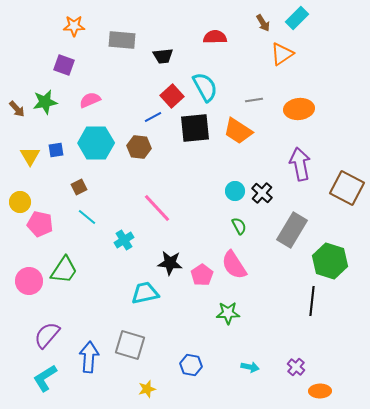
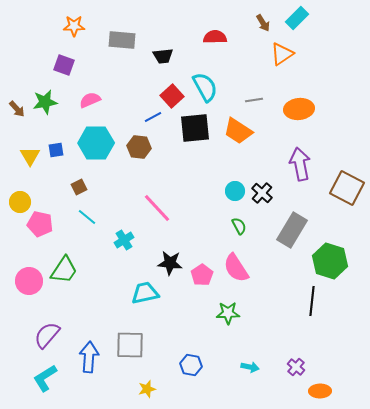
pink semicircle at (234, 265): moved 2 px right, 3 px down
gray square at (130, 345): rotated 16 degrees counterclockwise
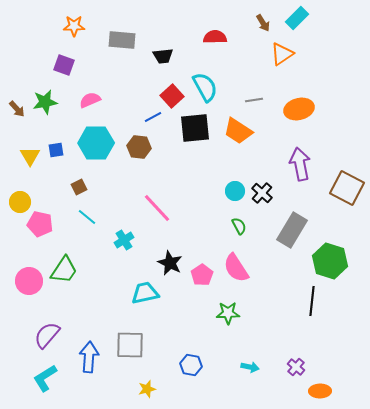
orange ellipse at (299, 109): rotated 8 degrees counterclockwise
black star at (170, 263): rotated 20 degrees clockwise
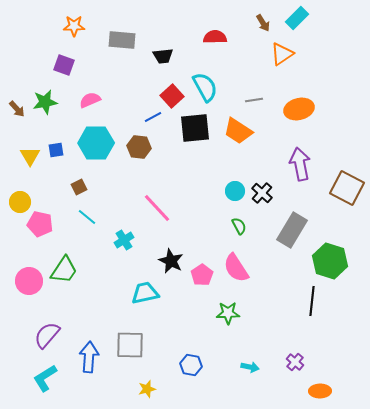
black star at (170, 263): moved 1 px right, 2 px up
purple cross at (296, 367): moved 1 px left, 5 px up
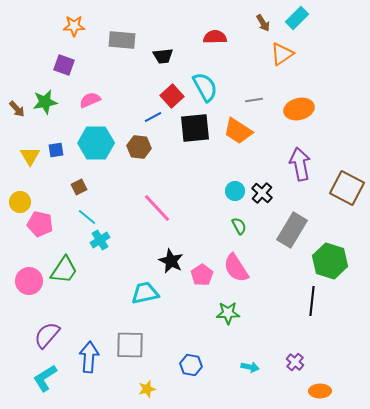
cyan cross at (124, 240): moved 24 px left
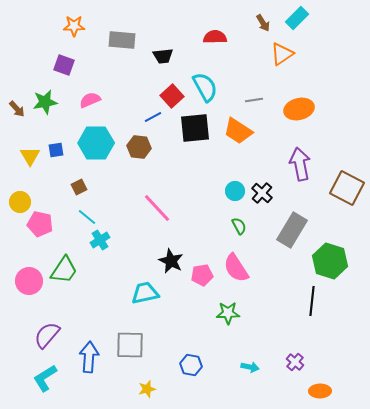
pink pentagon at (202, 275): rotated 25 degrees clockwise
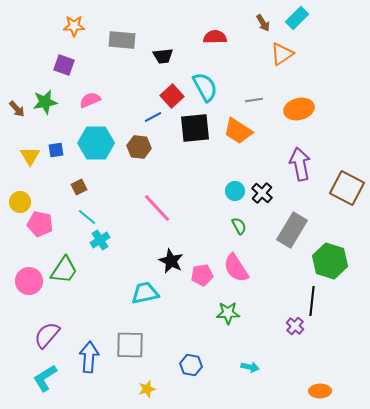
purple cross at (295, 362): moved 36 px up
